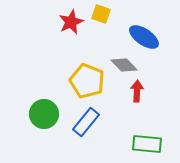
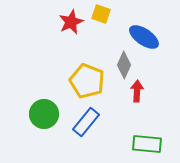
gray diamond: rotated 68 degrees clockwise
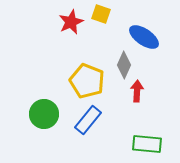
blue rectangle: moved 2 px right, 2 px up
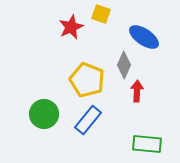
red star: moved 5 px down
yellow pentagon: moved 1 px up
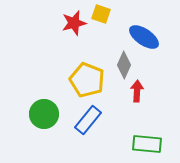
red star: moved 3 px right, 4 px up; rotated 10 degrees clockwise
